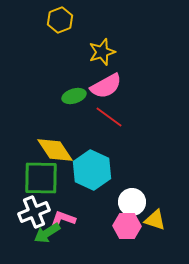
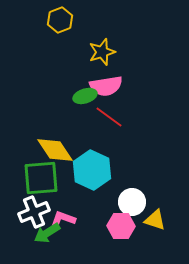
pink semicircle: rotated 20 degrees clockwise
green ellipse: moved 11 px right
green square: rotated 6 degrees counterclockwise
pink hexagon: moved 6 px left
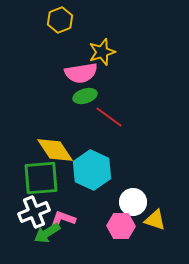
pink semicircle: moved 25 px left, 13 px up
white circle: moved 1 px right
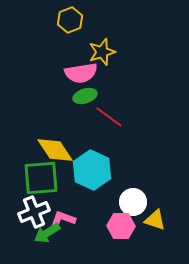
yellow hexagon: moved 10 px right
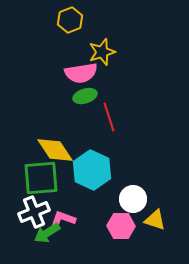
red line: rotated 36 degrees clockwise
white circle: moved 3 px up
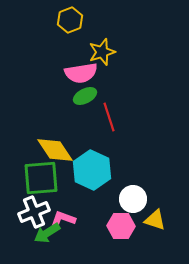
green ellipse: rotated 10 degrees counterclockwise
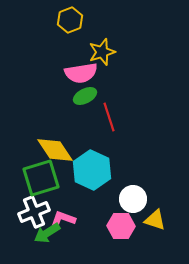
green square: rotated 12 degrees counterclockwise
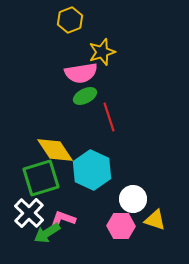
white cross: moved 5 px left, 1 px down; rotated 24 degrees counterclockwise
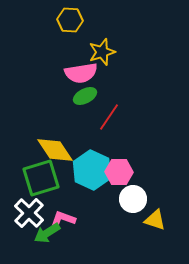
yellow hexagon: rotated 25 degrees clockwise
red line: rotated 52 degrees clockwise
pink hexagon: moved 2 px left, 54 px up
